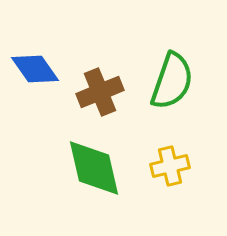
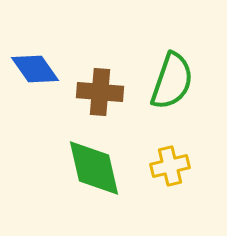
brown cross: rotated 27 degrees clockwise
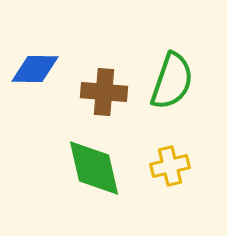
blue diamond: rotated 54 degrees counterclockwise
brown cross: moved 4 px right
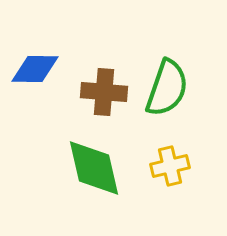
green semicircle: moved 5 px left, 7 px down
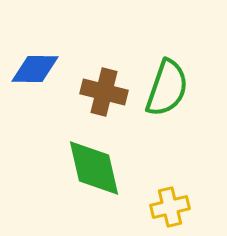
brown cross: rotated 9 degrees clockwise
yellow cross: moved 41 px down
